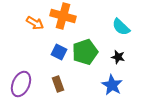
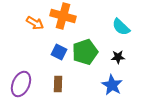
black star: rotated 16 degrees counterclockwise
brown rectangle: rotated 21 degrees clockwise
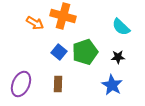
blue square: rotated 14 degrees clockwise
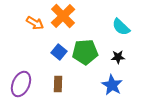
orange cross: rotated 30 degrees clockwise
green pentagon: rotated 15 degrees clockwise
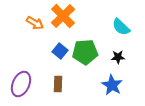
blue square: moved 1 px right, 1 px up
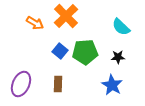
orange cross: moved 3 px right
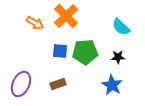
blue square: rotated 35 degrees counterclockwise
brown rectangle: rotated 70 degrees clockwise
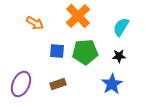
orange cross: moved 12 px right
cyan semicircle: rotated 78 degrees clockwise
blue square: moved 3 px left
black star: moved 1 px right, 1 px up
blue star: moved 1 px up; rotated 10 degrees clockwise
